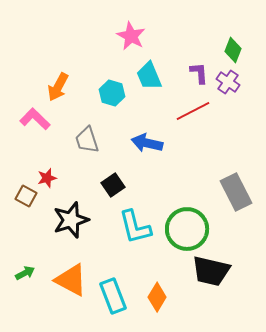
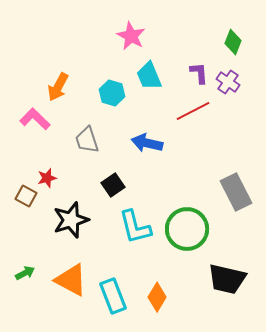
green diamond: moved 8 px up
black trapezoid: moved 16 px right, 8 px down
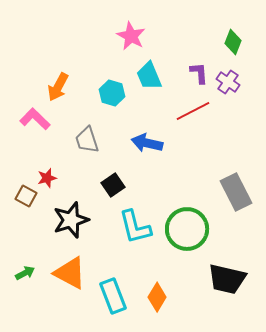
orange triangle: moved 1 px left, 7 px up
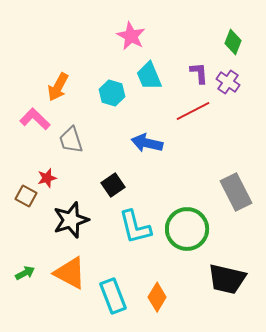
gray trapezoid: moved 16 px left
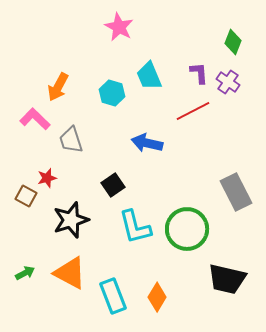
pink star: moved 12 px left, 9 px up
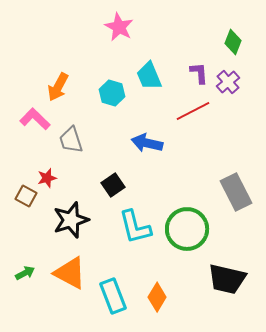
purple cross: rotated 15 degrees clockwise
